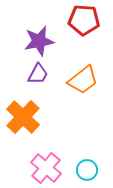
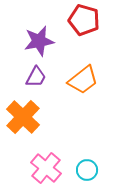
red pentagon: rotated 12 degrees clockwise
purple trapezoid: moved 2 px left, 3 px down
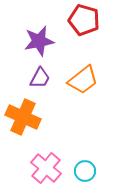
purple trapezoid: moved 4 px right, 1 px down
orange cross: rotated 20 degrees counterclockwise
cyan circle: moved 2 px left, 1 px down
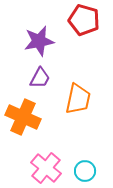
orange trapezoid: moved 5 px left, 19 px down; rotated 40 degrees counterclockwise
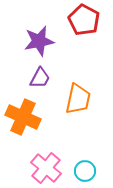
red pentagon: rotated 12 degrees clockwise
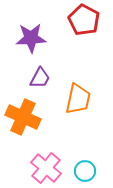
purple star: moved 8 px left, 3 px up; rotated 8 degrees clockwise
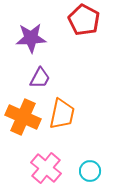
orange trapezoid: moved 16 px left, 15 px down
cyan circle: moved 5 px right
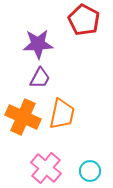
purple star: moved 7 px right, 6 px down
